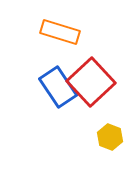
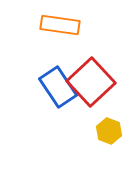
orange rectangle: moved 7 px up; rotated 9 degrees counterclockwise
yellow hexagon: moved 1 px left, 6 px up
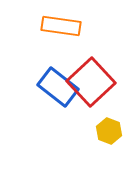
orange rectangle: moved 1 px right, 1 px down
blue rectangle: rotated 18 degrees counterclockwise
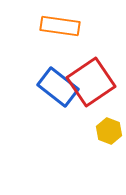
orange rectangle: moved 1 px left
red square: rotated 9 degrees clockwise
